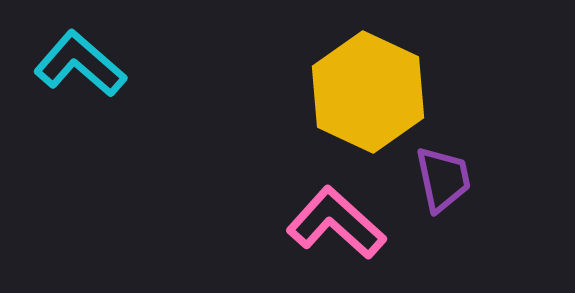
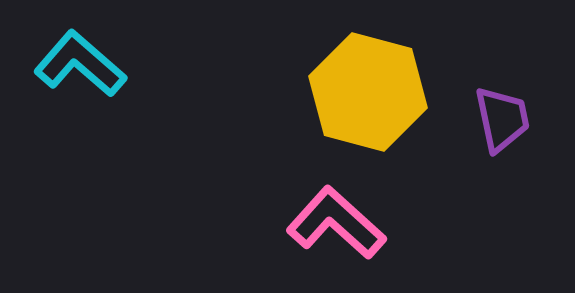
yellow hexagon: rotated 10 degrees counterclockwise
purple trapezoid: moved 59 px right, 60 px up
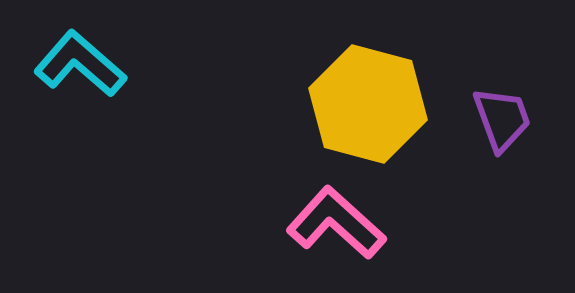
yellow hexagon: moved 12 px down
purple trapezoid: rotated 8 degrees counterclockwise
